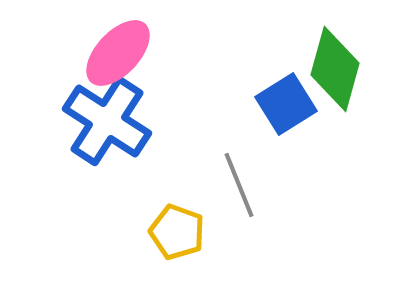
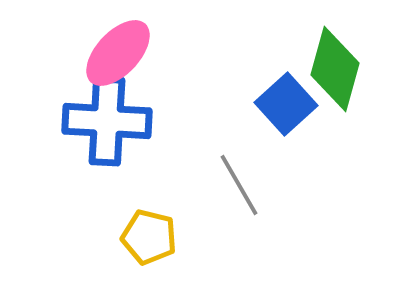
blue square: rotated 10 degrees counterclockwise
blue cross: rotated 30 degrees counterclockwise
gray line: rotated 8 degrees counterclockwise
yellow pentagon: moved 28 px left, 5 px down; rotated 6 degrees counterclockwise
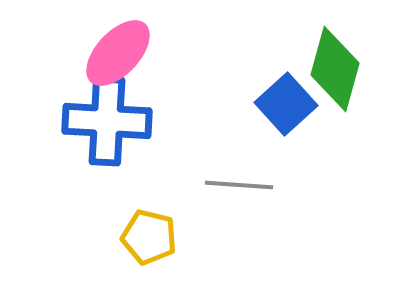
gray line: rotated 56 degrees counterclockwise
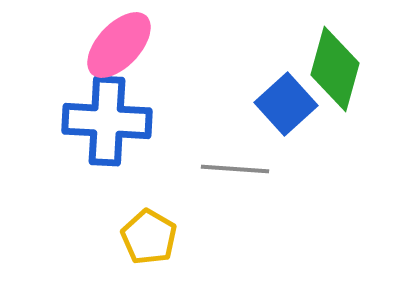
pink ellipse: moved 1 px right, 8 px up
gray line: moved 4 px left, 16 px up
yellow pentagon: rotated 16 degrees clockwise
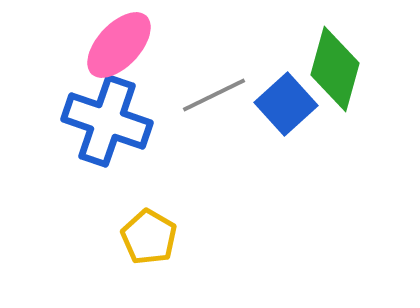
blue cross: rotated 16 degrees clockwise
gray line: moved 21 px left, 74 px up; rotated 30 degrees counterclockwise
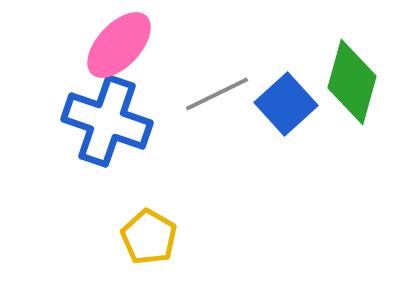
green diamond: moved 17 px right, 13 px down
gray line: moved 3 px right, 1 px up
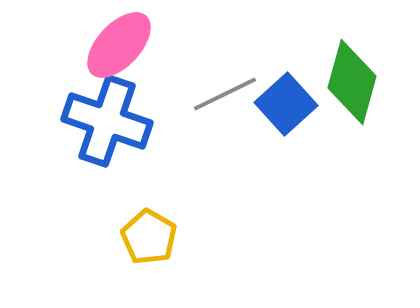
gray line: moved 8 px right
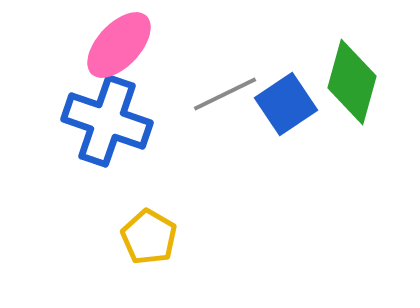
blue square: rotated 8 degrees clockwise
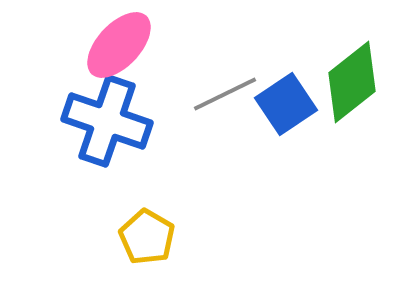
green diamond: rotated 36 degrees clockwise
yellow pentagon: moved 2 px left
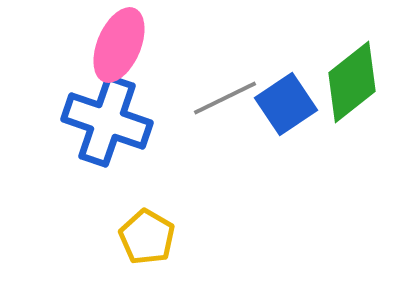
pink ellipse: rotated 20 degrees counterclockwise
gray line: moved 4 px down
